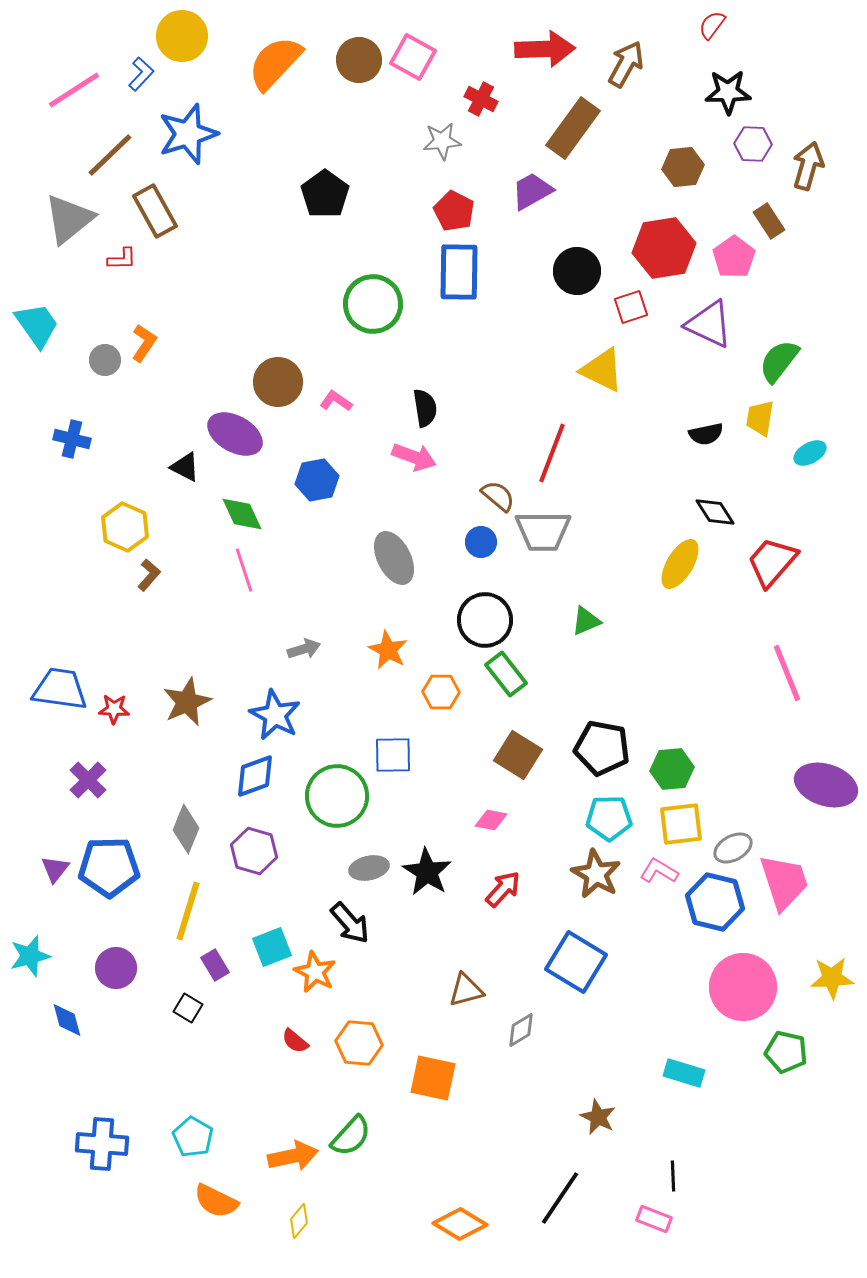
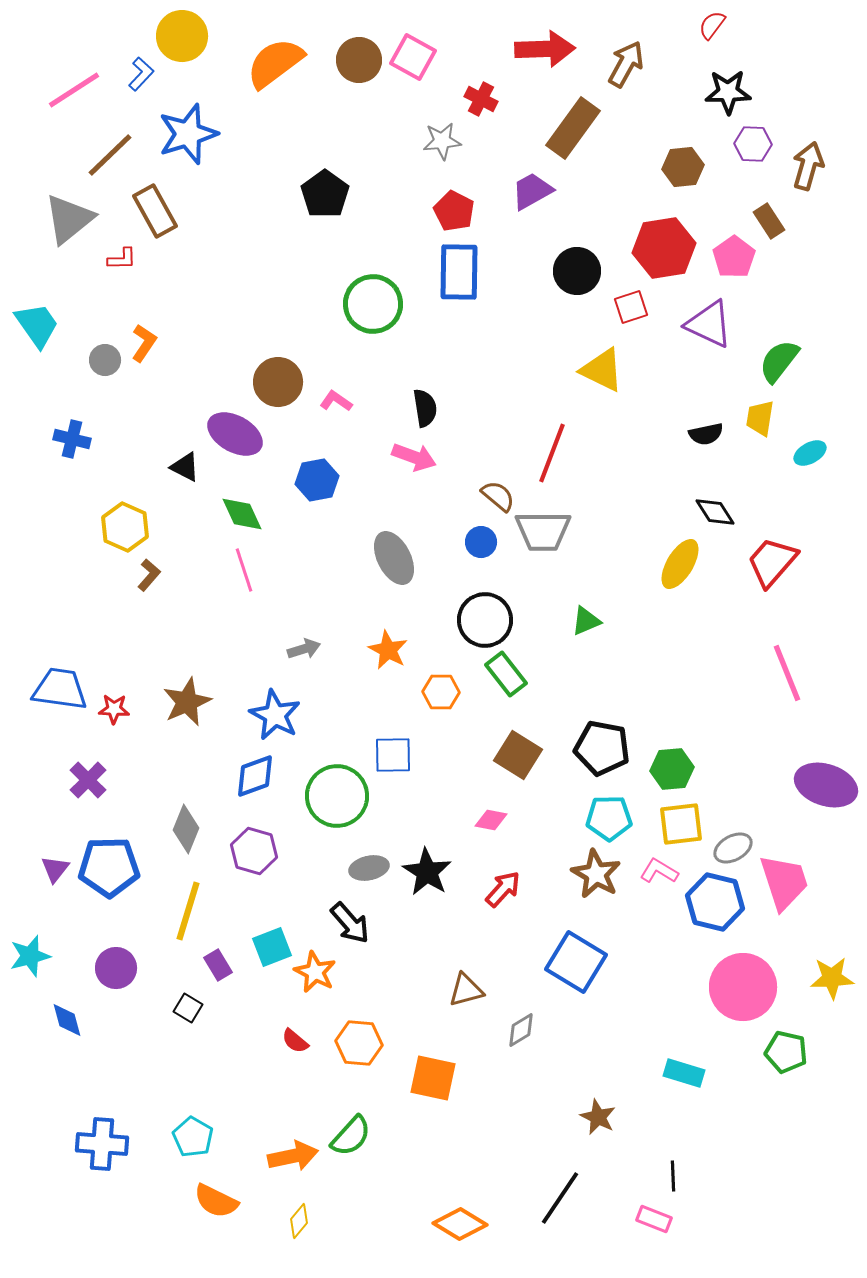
orange semicircle at (275, 63): rotated 10 degrees clockwise
purple rectangle at (215, 965): moved 3 px right
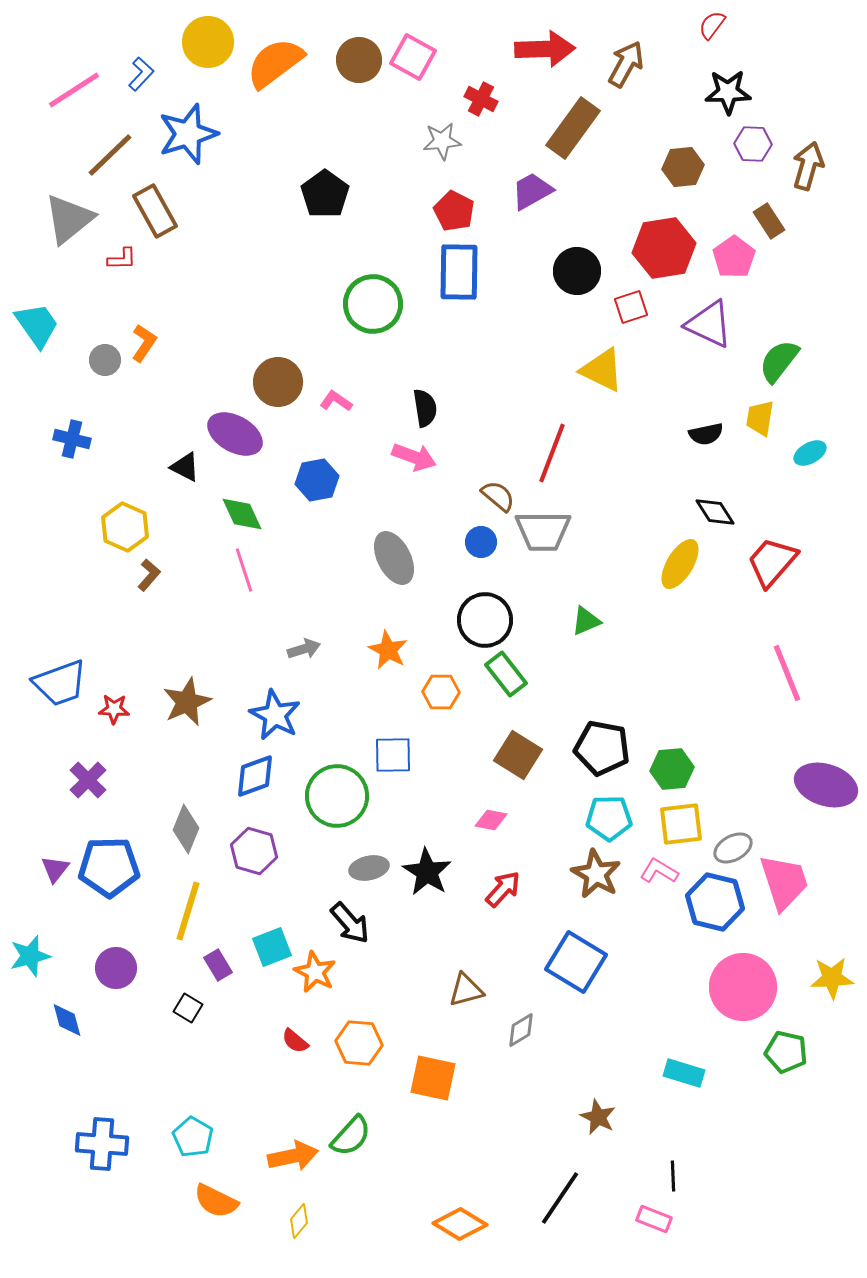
yellow circle at (182, 36): moved 26 px right, 6 px down
blue trapezoid at (60, 689): moved 6 px up; rotated 152 degrees clockwise
